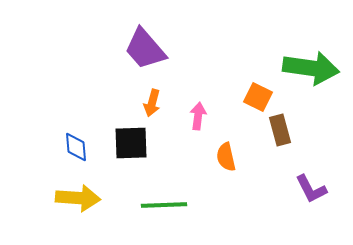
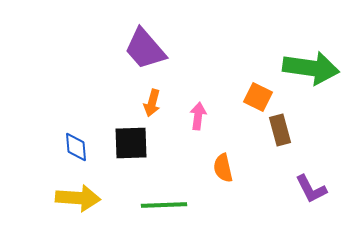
orange semicircle: moved 3 px left, 11 px down
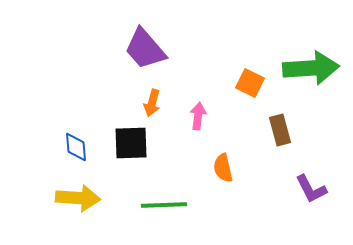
green arrow: rotated 12 degrees counterclockwise
orange square: moved 8 px left, 14 px up
